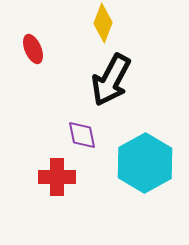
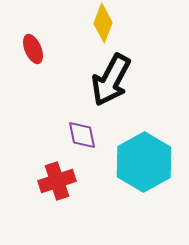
cyan hexagon: moved 1 px left, 1 px up
red cross: moved 4 px down; rotated 18 degrees counterclockwise
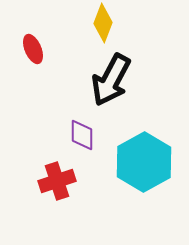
purple diamond: rotated 12 degrees clockwise
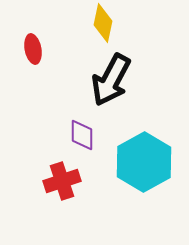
yellow diamond: rotated 9 degrees counterclockwise
red ellipse: rotated 12 degrees clockwise
red cross: moved 5 px right
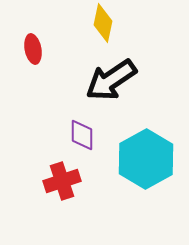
black arrow: rotated 28 degrees clockwise
cyan hexagon: moved 2 px right, 3 px up
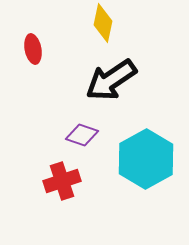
purple diamond: rotated 72 degrees counterclockwise
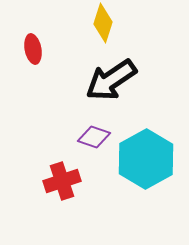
yellow diamond: rotated 6 degrees clockwise
purple diamond: moved 12 px right, 2 px down
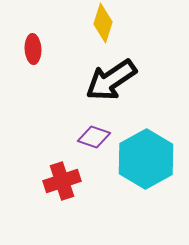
red ellipse: rotated 8 degrees clockwise
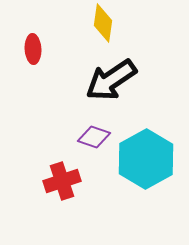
yellow diamond: rotated 9 degrees counterclockwise
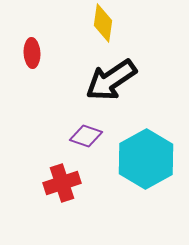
red ellipse: moved 1 px left, 4 px down
purple diamond: moved 8 px left, 1 px up
red cross: moved 2 px down
